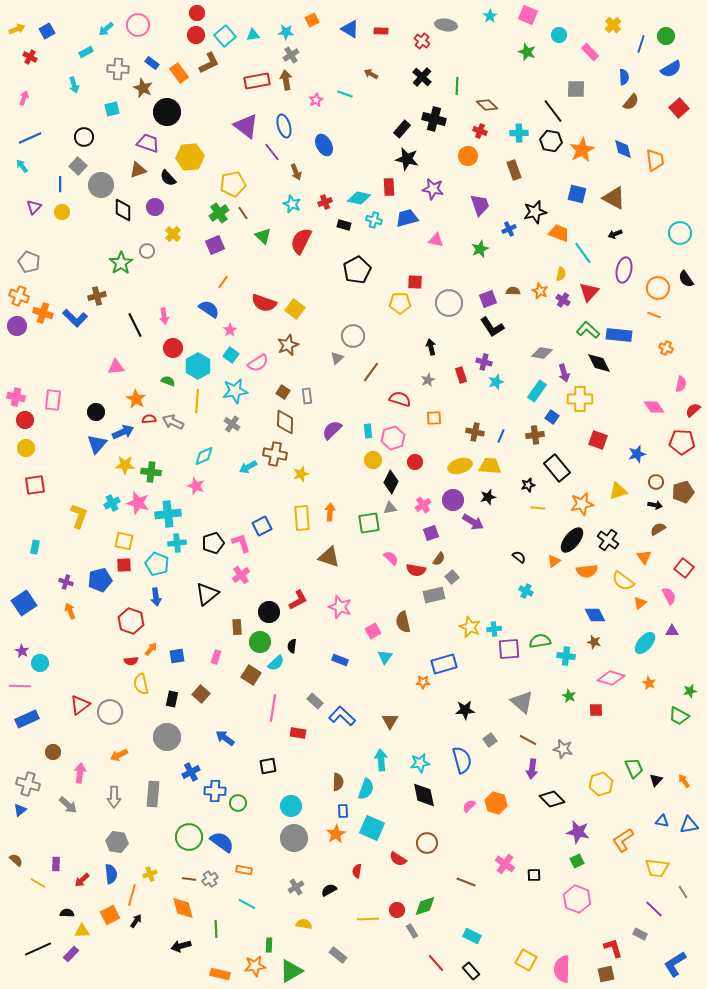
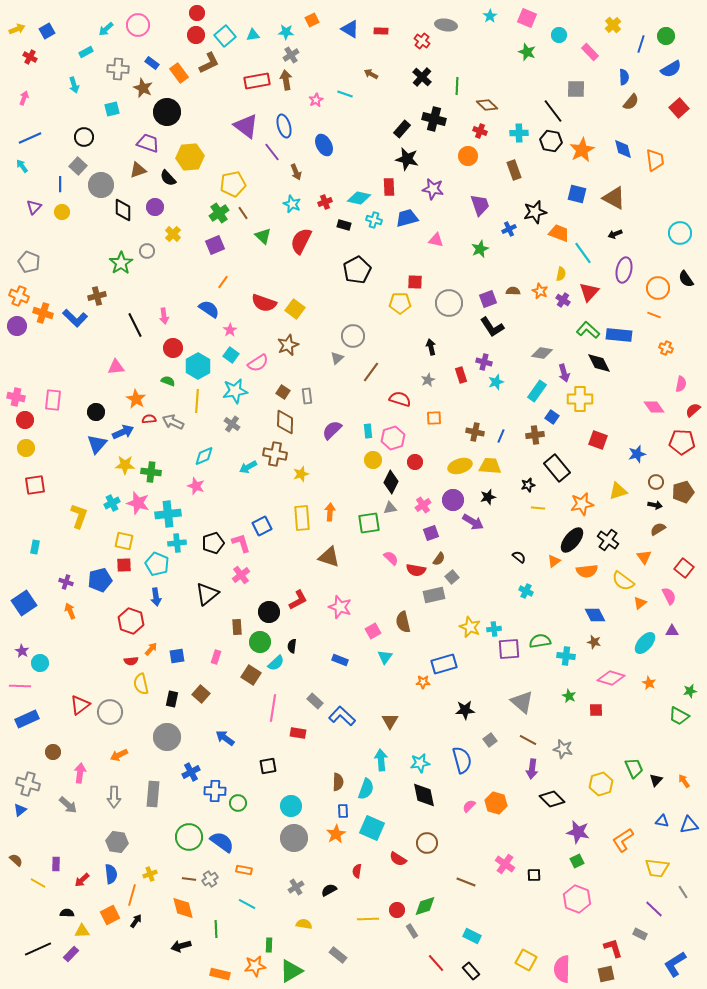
pink square at (528, 15): moved 1 px left, 3 px down
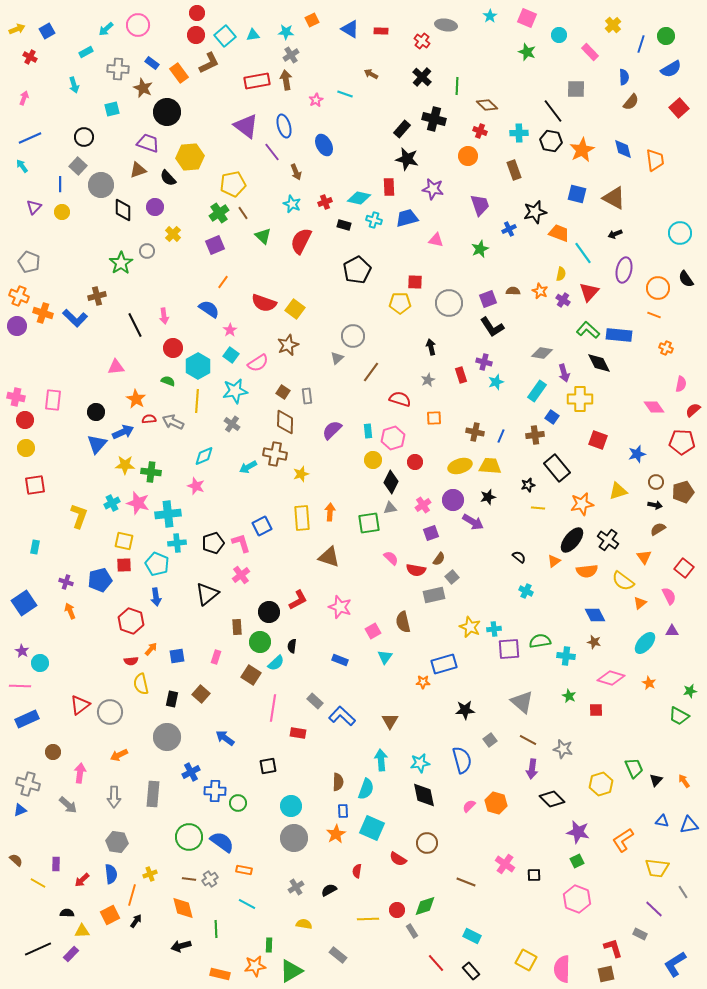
blue triangle at (20, 810): rotated 16 degrees clockwise
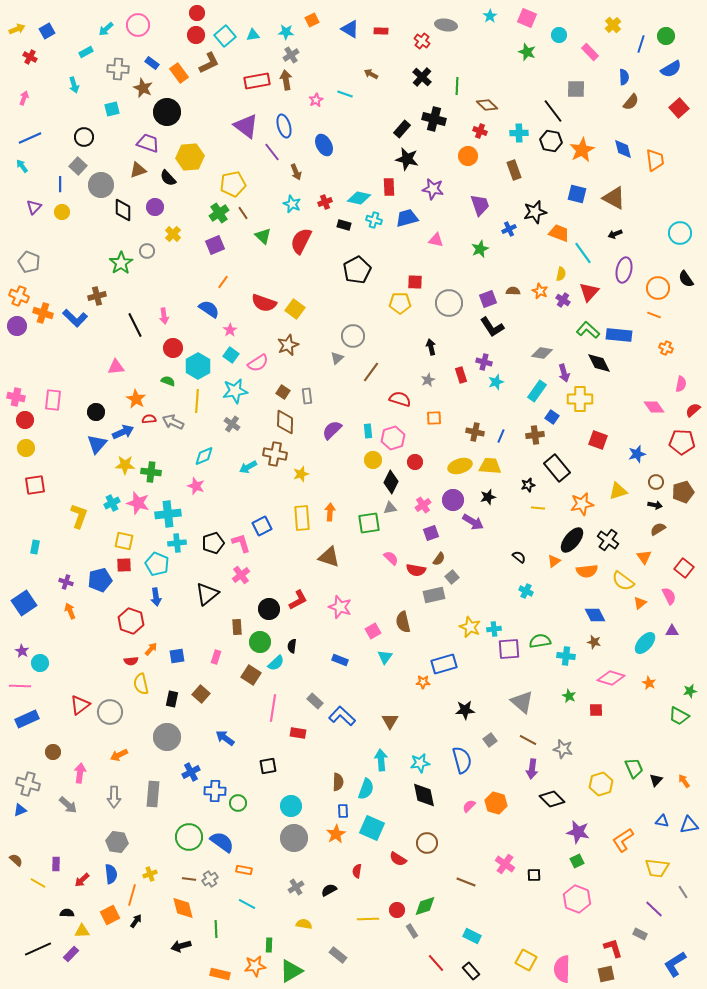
black circle at (269, 612): moved 3 px up
